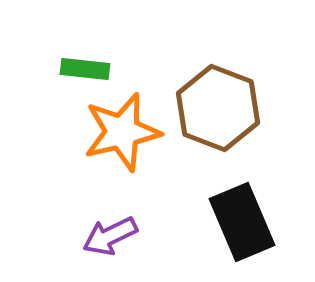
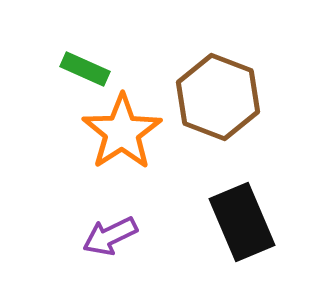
green rectangle: rotated 18 degrees clockwise
brown hexagon: moved 11 px up
orange star: rotated 20 degrees counterclockwise
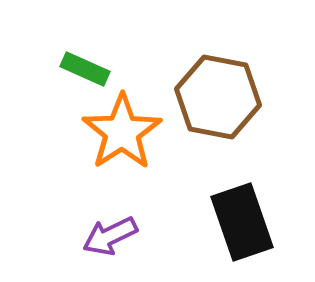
brown hexagon: rotated 10 degrees counterclockwise
black rectangle: rotated 4 degrees clockwise
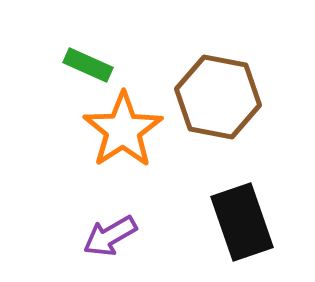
green rectangle: moved 3 px right, 4 px up
orange star: moved 1 px right, 2 px up
purple arrow: rotated 4 degrees counterclockwise
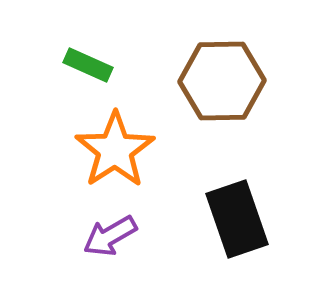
brown hexagon: moved 4 px right, 16 px up; rotated 12 degrees counterclockwise
orange star: moved 8 px left, 20 px down
black rectangle: moved 5 px left, 3 px up
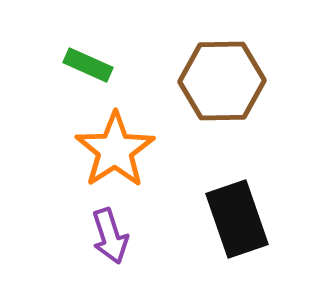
purple arrow: rotated 78 degrees counterclockwise
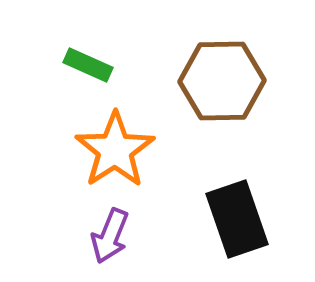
purple arrow: rotated 40 degrees clockwise
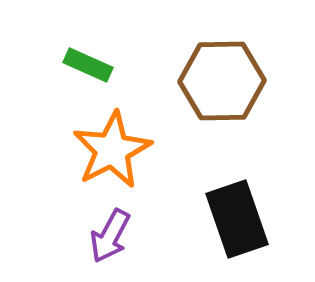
orange star: moved 3 px left; rotated 6 degrees clockwise
purple arrow: rotated 6 degrees clockwise
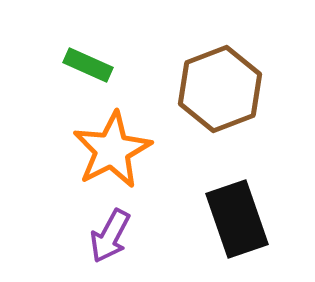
brown hexagon: moved 2 px left, 8 px down; rotated 20 degrees counterclockwise
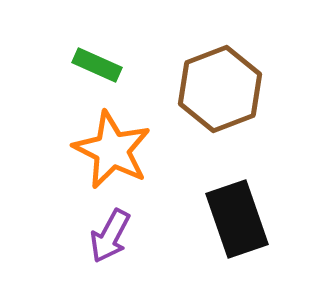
green rectangle: moved 9 px right
orange star: rotated 18 degrees counterclockwise
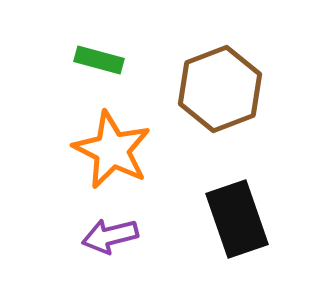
green rectangle: moved 2 px right, 5 px up; rotated 9 degrees counterclockwise
purple arrow: rotated 48 degrees clockwise
